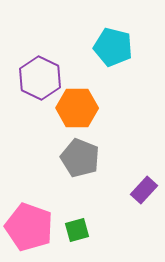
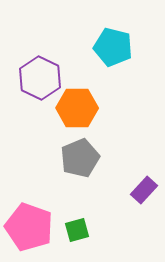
gray pentagon: rotated 27 degrees clockwise
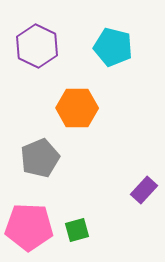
purple hexagon: moved 3 px left, 32 px up
gray pentagon: moved 40 px left
pink pentagon: rotated 18 degrees counterclockwise
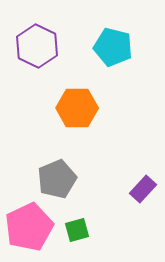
gray pentagon: moved 17 px right, 21 px down
purple rectangle: moved 1 px left, 1 px up
pink pentagon: rotated 27 degrees counterclockwise
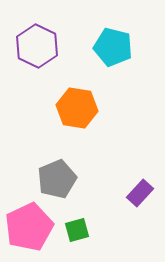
orange hexagon: rotated 9 degrees clockwise
purple rectangle: moved 3 px left, 4 px down
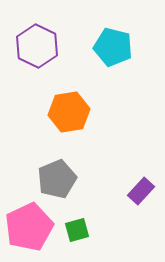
orange hexagon: moved 8 px left, 4 px down; rotated 18 degrees counterclockwise
purple rectangle: moved 1 px right, 2 px up
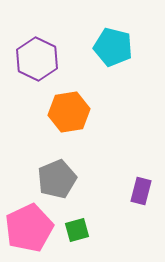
purple hexagon: moved 13 px down
purple rectangle: rotated 28 degrees counterclockwise
pink pentagon: moved 1 px down
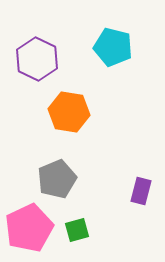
orange hexagon: rotated 18 degrees clockwise
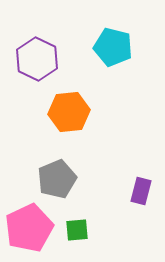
orange hexagon: rotated 15 degrees counterclockwise
green square: rotated 10 degrees clockwise
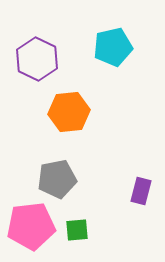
cyan pentagon: rotated 27 degrees counterclockwise
gray pentagon: rotated 12 degrees clockwise
pink pentagon: moved 2 px right, 2 px up; rotated 18 degrees clockwise
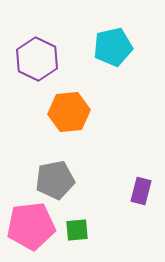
gray pentagon: moved 2 px left, 1 px down
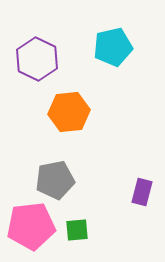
purple rectangle: moved 1 px right, 1 px down
